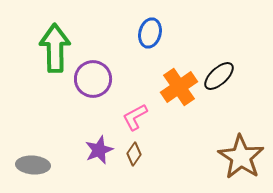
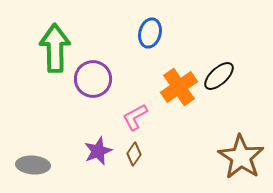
purple star: moved 1 px left, 1 px down
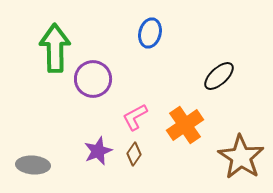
orange cross: moved 6 px right, 38 px down
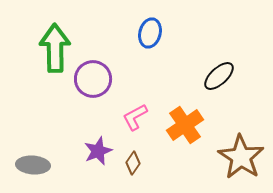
brown diamond: moved 1 px left, 9 px down
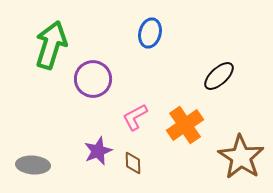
green arrow: moved 4 px left, 3 px up; rotated 18 degrees clockwise
brown diamond: rotated 35 degrees counterclockwise
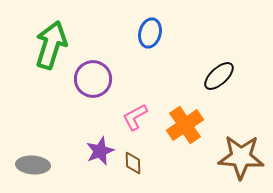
purple star: moved 2 px right
brown star: rotated 30 degrees counterclockwise
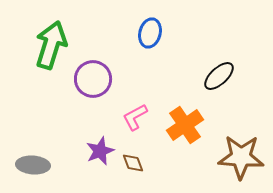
brown diamond: rotated 20 degrees counterclockwise
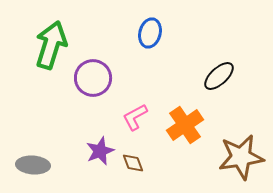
purple circle: moved 1 px up
brown star: rotated 12 degrees counterclockwise
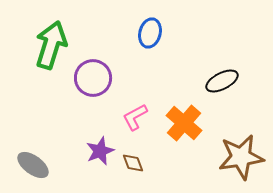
black ellipse: moved 3 px right, 5 px down; rotated 16 degrees clockwise
orange cross: moved 1 px left, 2 px up; rotated 15 degrees counterclockwise
gray ellipse: rotated 32 degrees clockwise
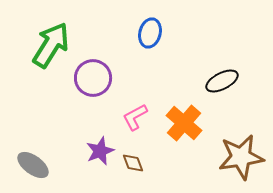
green arrow: rotated 15 degrees clockwise
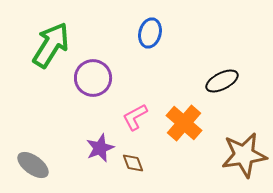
purple star: moved 3 px up
brown star: moved 3 px right, 2 px up
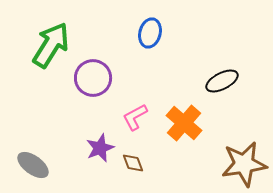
brown star: moved 9 px down
